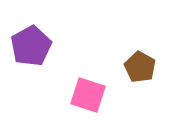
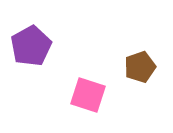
brown pentagon: rotated 24 degrees clockwise
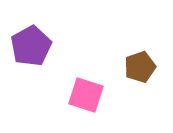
pink square: moved 2 px left
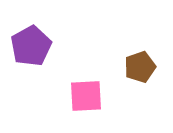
pink square: moved 1 px down; rotated 21 degrees counterclockwise
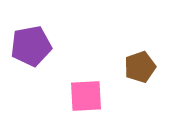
purple pentagon: rotated 18 degrees clockwise
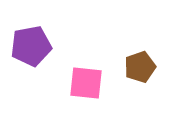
pink square: moved 13 px up; rotated 9 degrees clockwise
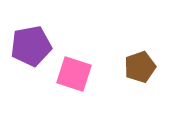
pink square: moved 12 px left, 9 px up; rotated 12 degrees clockwise
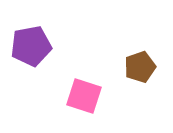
pink square: moved 10 px right, 22 px down
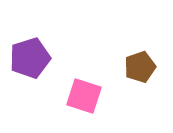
purple pentagon: moved 1 px left, 12 px down; rotated 6 degrees counterclockwise
